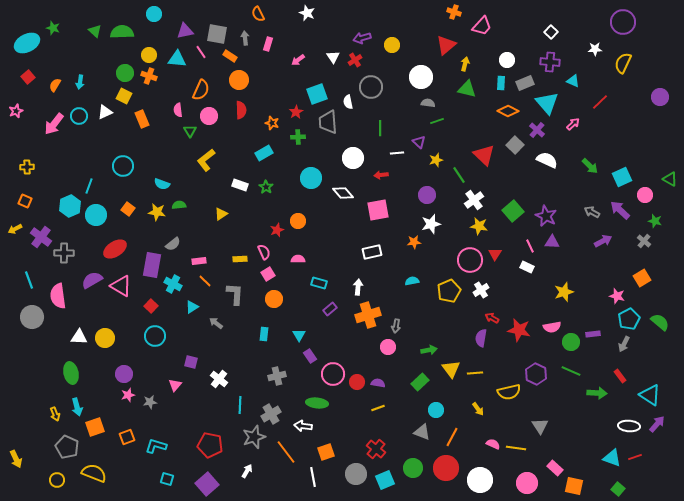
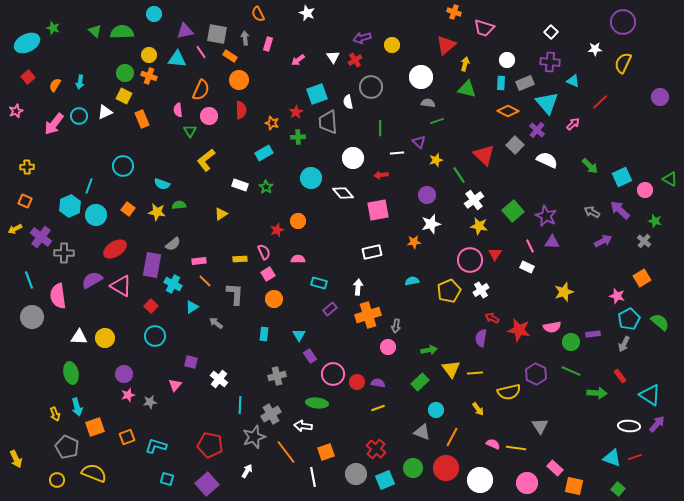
pink trapezoid at (482, 26): moved 2 px right, 2 px down; rotated 65 degrees clockwise
pink circle at (645, 195): moved 5 px up
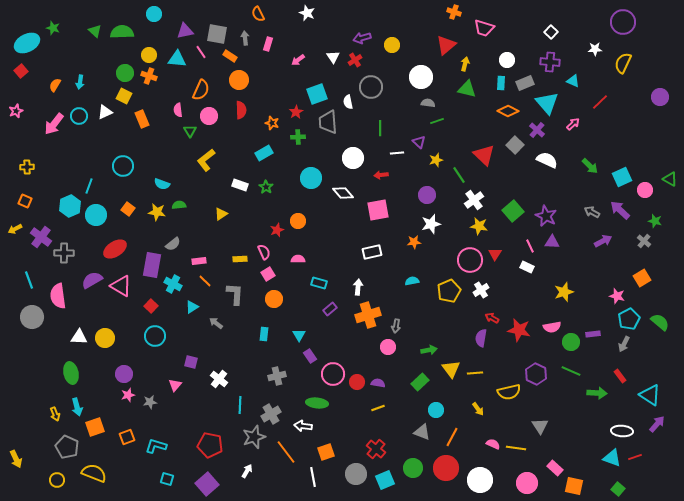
red square at (28, 77): moved 7 px left, 6 px up
white ellipse at (629, 426): moved 7 px left, 5 px down
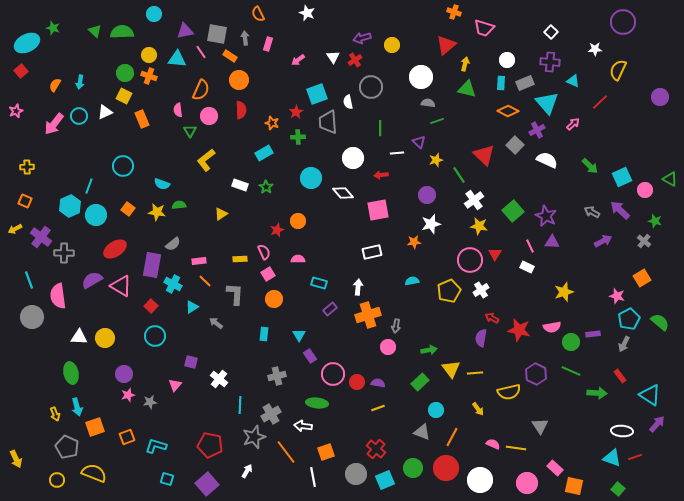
yellow semicircle at (623, 63): moved 5 px left, 7 px down
purple cross at (537, 130): rotated 21 degrees clockwise
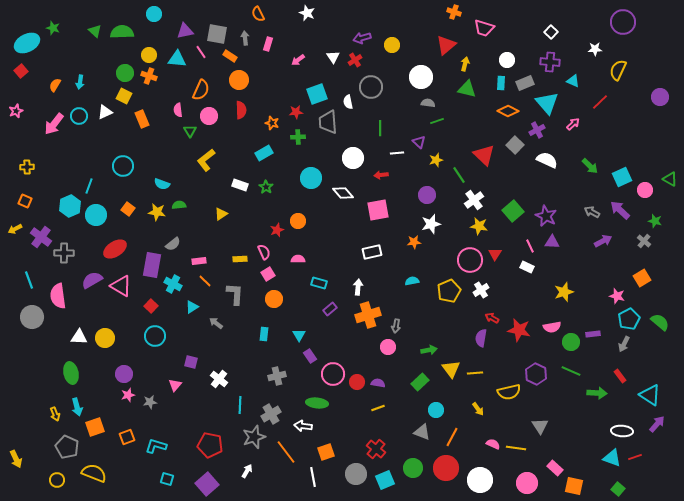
red star at (296, 112): rotated 24 degrees clockwise
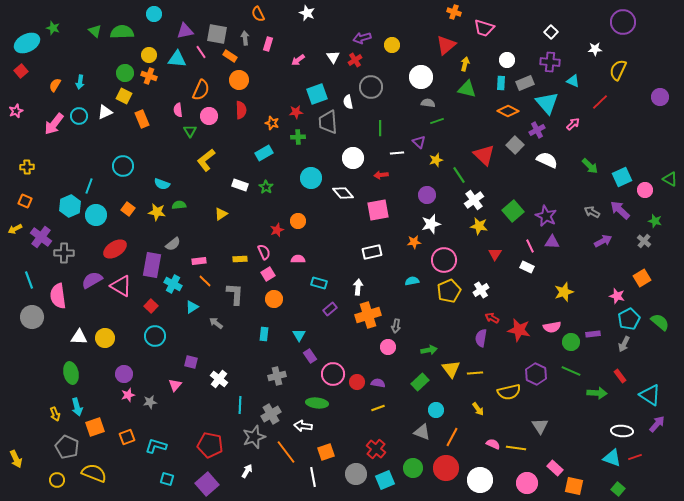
pink circle at (470, 260): moved 26 px left
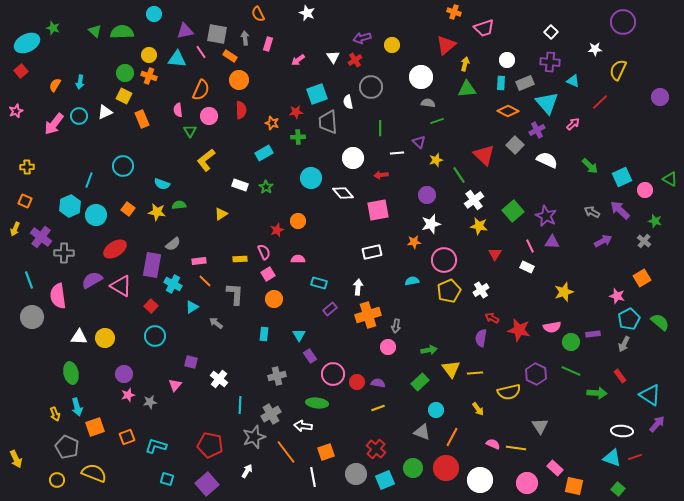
pink trapezoid at (484, 28): rotated 35 degrees counterclockwise
green triangle at (467, 89): rotated 18 degrees counterclockwise
cyan line at (89, 186): moved 6 px up
yellow arrow at (15, 229): rotated 40 degrees counterclockwise
